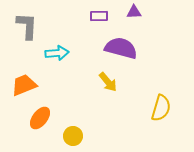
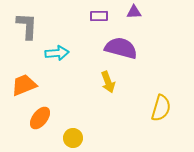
yellow arrow: rotated 20 degrees clockwise
yellow circle: moved 2 px down
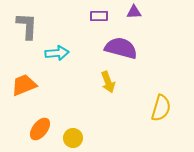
orange ellipse: moved 11 px down
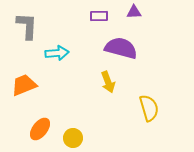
yellow semicircle: moved 12 px left; rotated 32 degrees counterclockwise
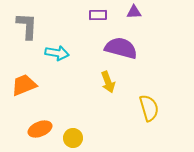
purple rectangle: moved 1 px left, 1 px up
cyan arrow: rotated 15 degrees clockwise
orange ellipse: rotated 30 degrees clockwise
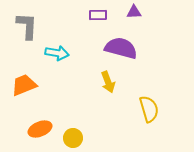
yellow semicircle: moved 1 px down
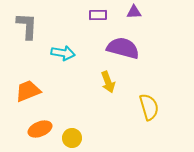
purple semicircle: moved 2 px right
cyan arrow: moved 6 px right
orange trapezoid: moved 4 px right, 6 px down
yellow semicircle: moved 2 px up
yellow circle: moved 1 px left
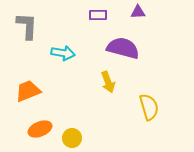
purple triangle: moved 4 px right
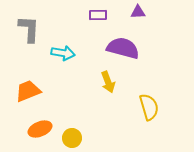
gray L-shape: moved 2 px right, 3 px down
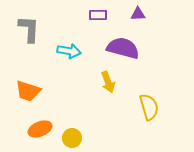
purple triangle: moved 2 px down
cyan arrow: moved 6 px right, 2 px up
orange trapezoid: rotated 140 degrees counterclockwise
